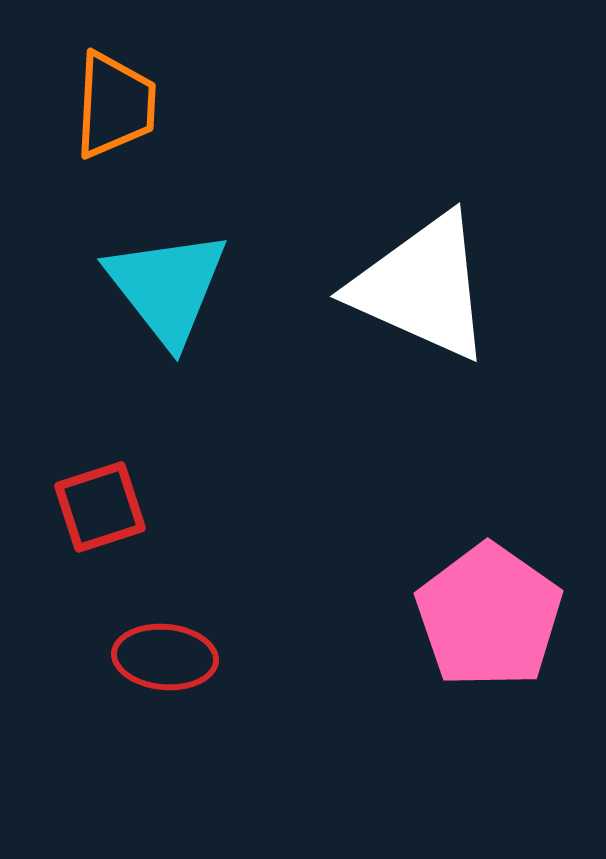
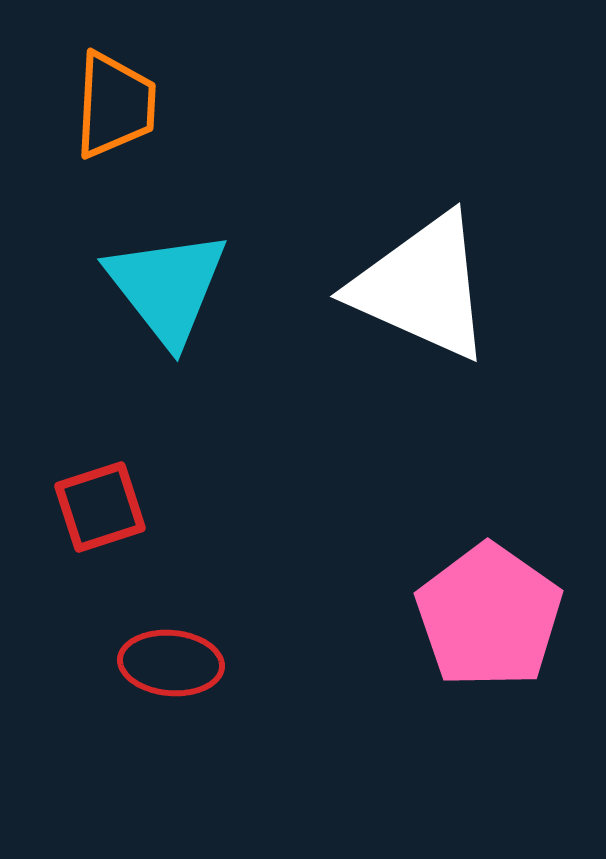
red ellipse: moved 6 px right, 6 px down
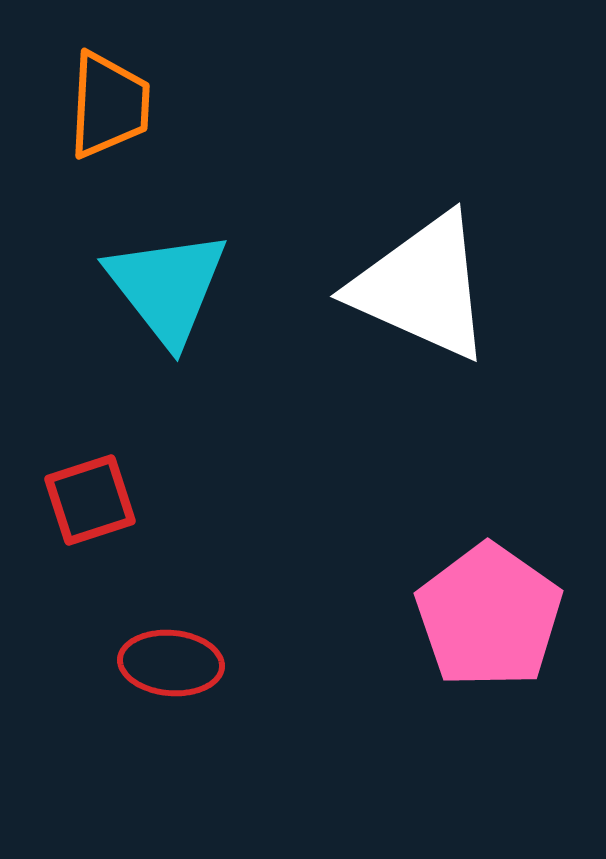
orange trapezoid: moved 6 px left
red square: moved 10 px left, 7 px up
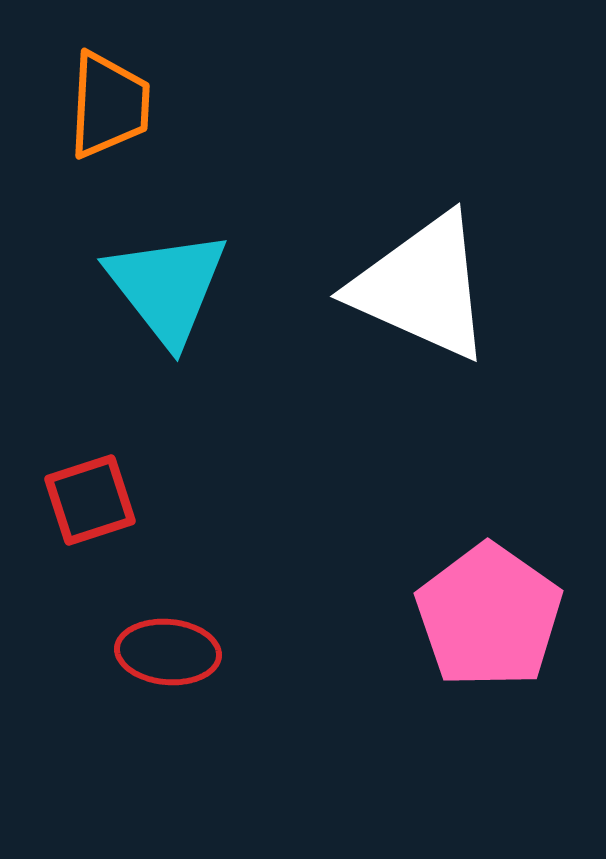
red ellipse: moved 3 px left, 11 px up
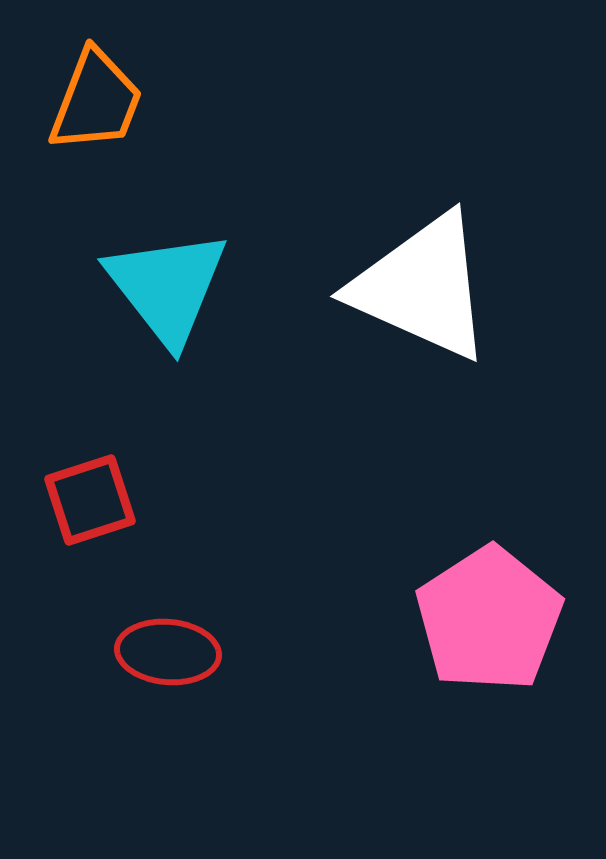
orange trapezoid: moved 13 px left, 4 px up; rotated 18 degrees clockwise
pink pentagon: moved 3 px down; rotated 4 degrees clockwise
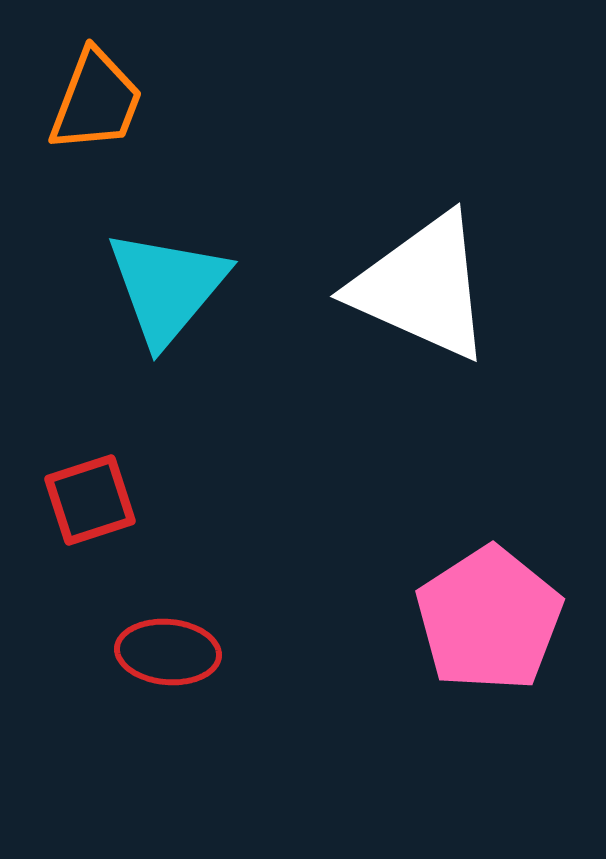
cyan triangle: rotated 18 degrees clockwise
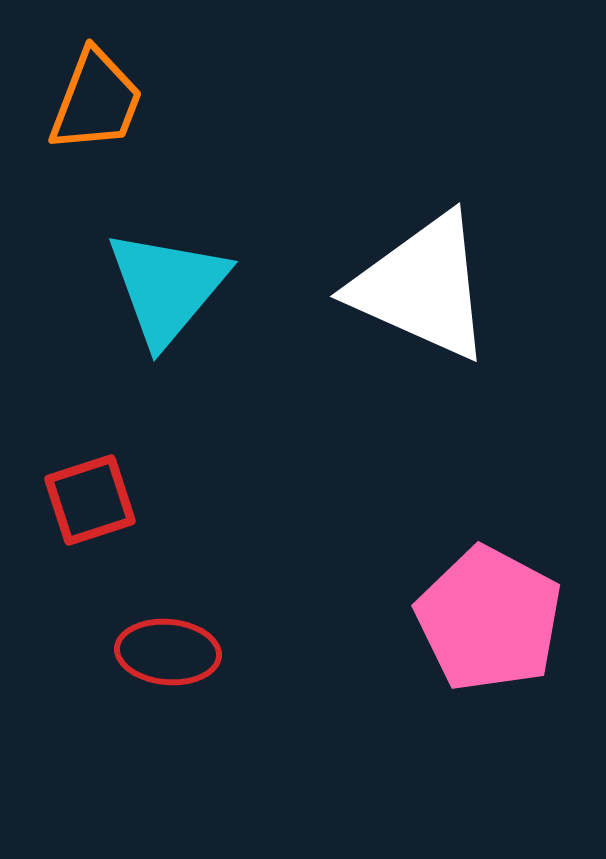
pink pentagon: rotated 11 degrees counterclockwise
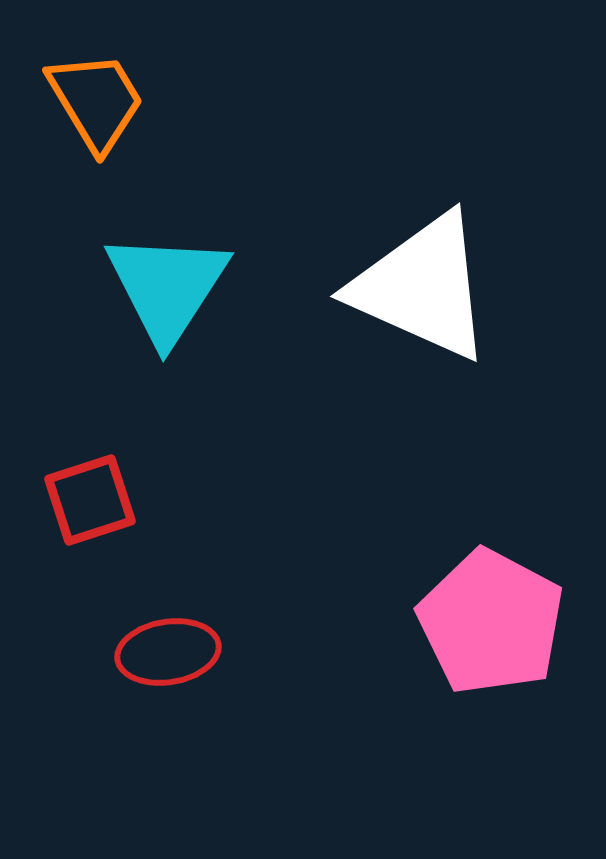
orange trapezoid: rotated 52 degrees counterclockwise
cyan triangle: rotated 7 degrees counterclockwise
pink pentagon: moved 2 px right, 3 px down
red ellipse: rotated 14 degrees counterclockwise
